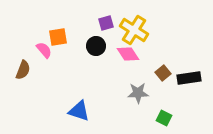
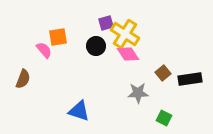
yellow cross: moved 9 px left, 4 px down
brown semicircle: moved 9 px down
black rectangle: moved 1 px right, 1 px down
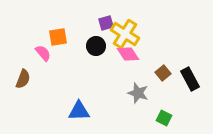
pink semicircle: moved 1 px left, 3 px down
black rectangle: rotated 70 degrees clockwise
gray star: rotated 20 degrees clockwise
blue triangle: rotated 20 degrees counterclockwise
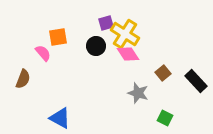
black rectangle: moved 6 px right, 2 px down; rotated 15 degrees counterclockwise
blue triangle: moved 19 px left, 7 px down; rotated 30 degrees clockwise
green square: moved 1 px right
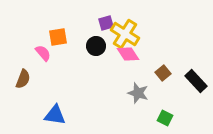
blue triangle: moved 5 px left, 3 px up; rotated 20 degrees counterclockwise
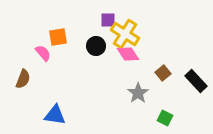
purple square: moved 2 px right, 3 px up; rotated 14 degrees clockwise
gray star: rotated 20 degrees clockwise
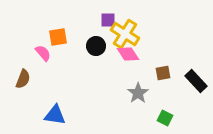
brown square: rotated 28 degrees clockwise
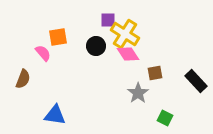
brown square: moved 8 px left
